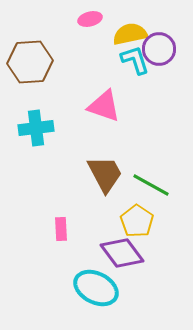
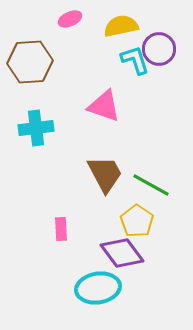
pink ellipse: moved 20 px left; rotated 10 degrees counterclockwise
yellow semicircle: moved 9 px left, 8 px up
cyan ellipse: moved 2 px right; rotated 36 degrees counterclockwise
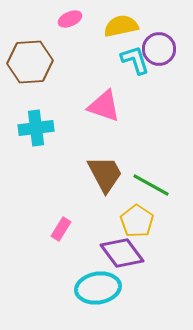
pink rectangle: rotated 35 degrees clockwise
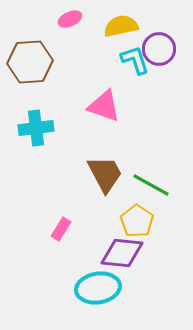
purple diamond: rotated 48 degrees counterclockwise
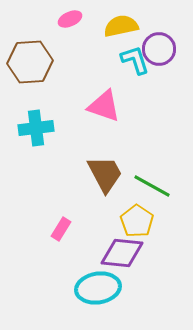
green line: moved 1 px right, 1 px down
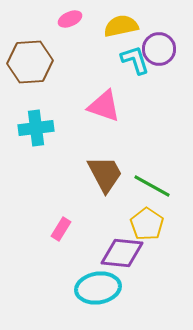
yellow pentagon: moved 10 px right, 3 px down
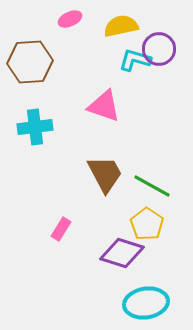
cyan L-shape: rotated 56 degrees counterclockwise
cyan cross: moved 1 px left, 1 px up
purple diamond: rotated 12 degrees clockwise
cyan ellipse: moved 48 px right, 15 px down
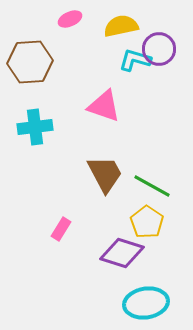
yellow pentagon: moved 2 px up
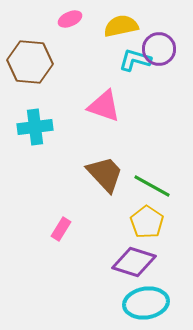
brown hexagon: rotated 9 degrees clockwise
brown trapezoid: rotated 15 degrees counterclockwise
purple diamond: moved 12 px right, 9 px down
